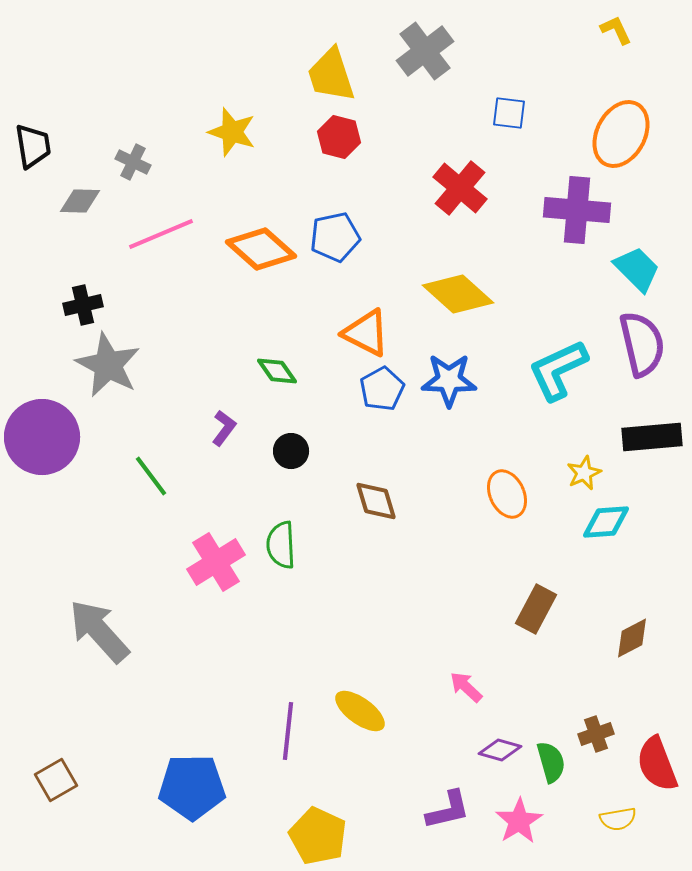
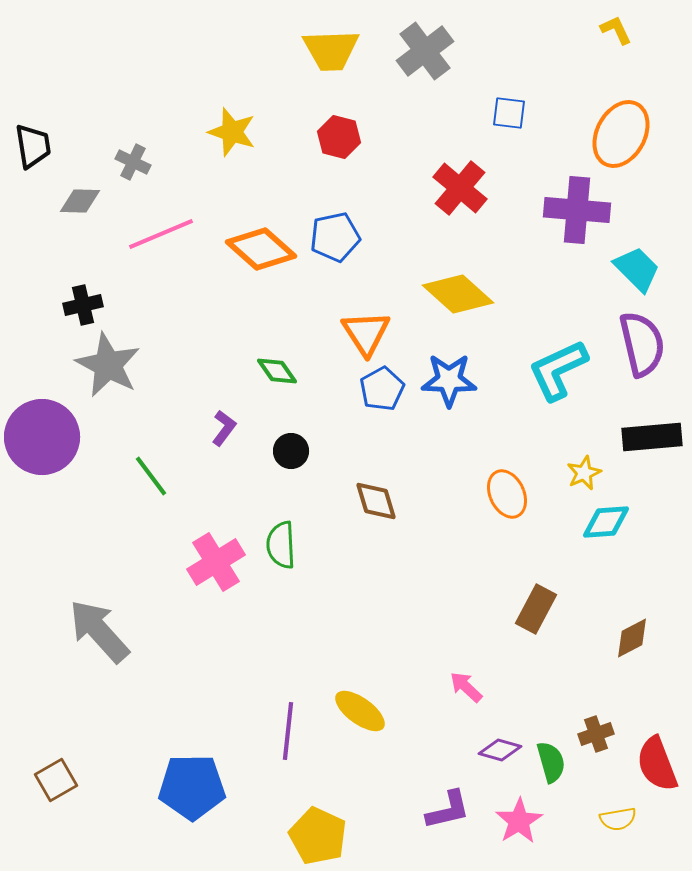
yellow trapezoid at (331, 75): moved 25 px up; rotated 74 degrees counterclockwise
orange triangle at (366, 333): rotated 30 degrees clockwise
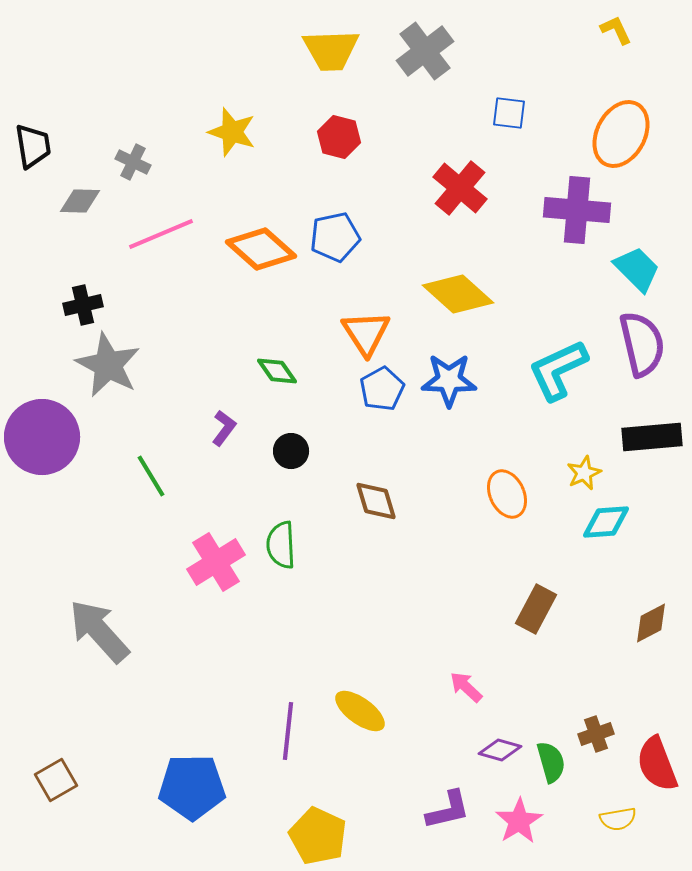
green line at (151, 476): rotated 6 degrees clockwise
brown diamond at (632, 638): moved 19 px right, 15 px up
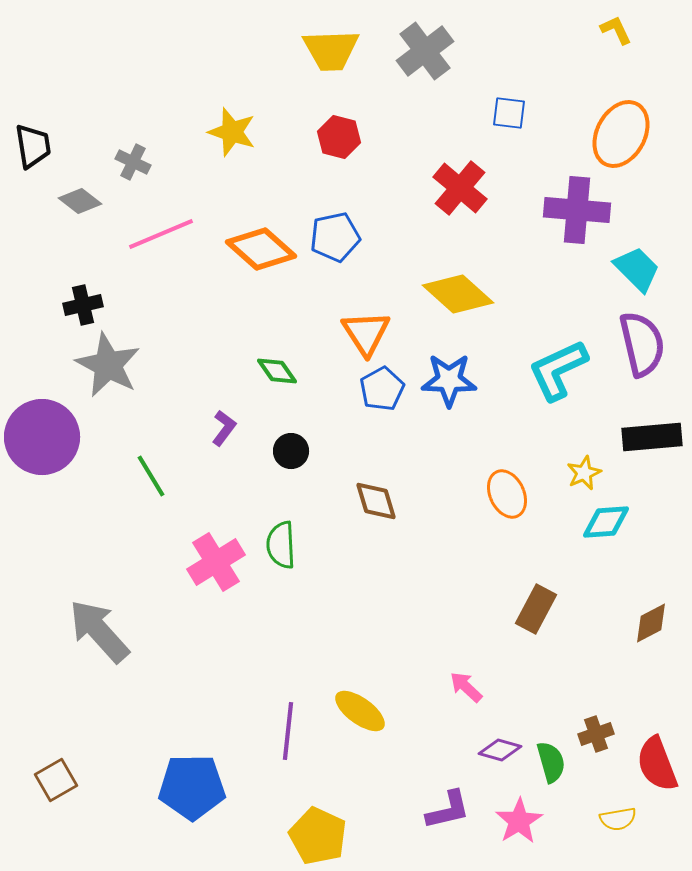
gray diamond at (80, 201): rotated 36 degrees clockwise
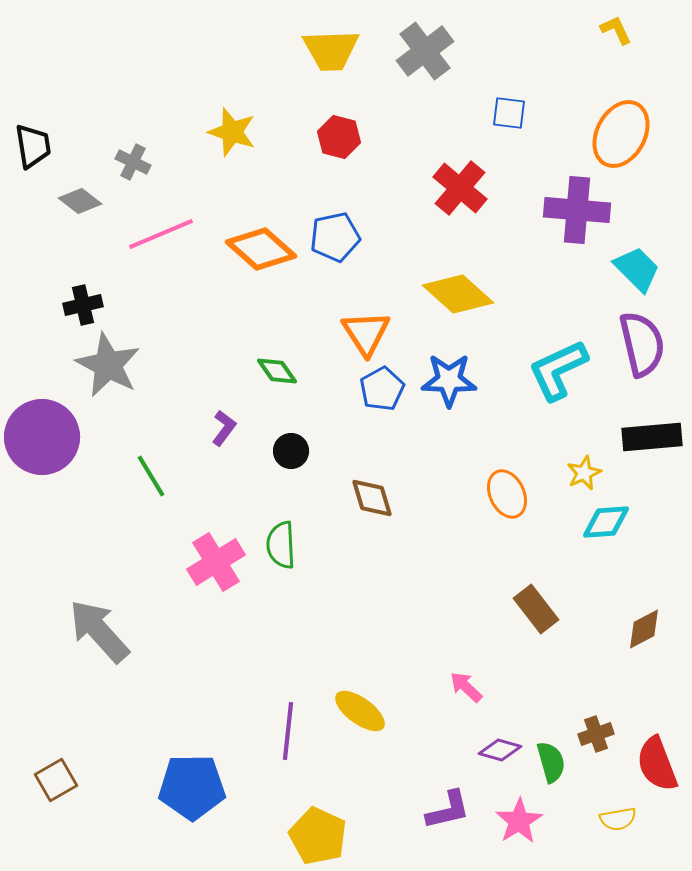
brown diamond at (376, 501): moved 4 px left, 3 px up
brown rectangle at (536, 609): rotated 66 degrees counterclockwise
brown diamond at (651, 623): moved 7 px left, 6 px down
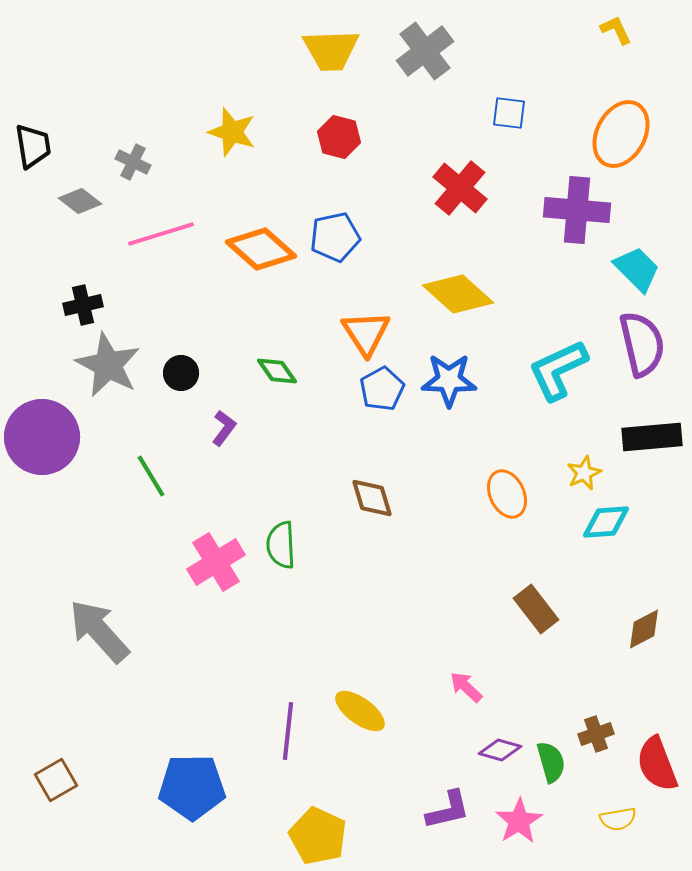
pink line at (161, 234): rotated 6 degrees clockwise
black circle at (291, 451): moved 110 px left, 78 px up
